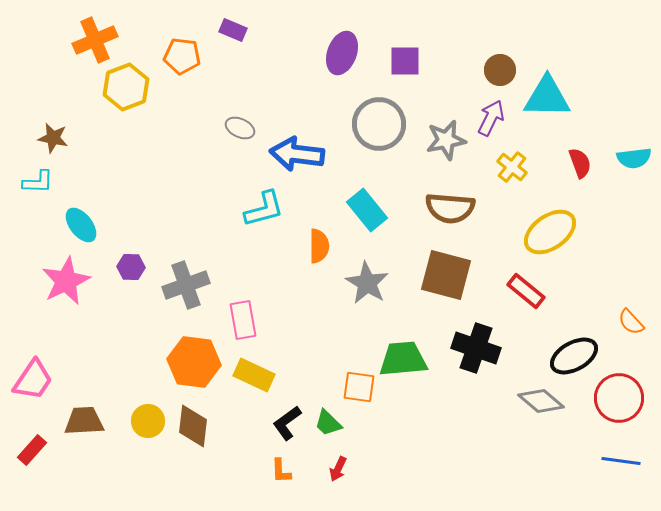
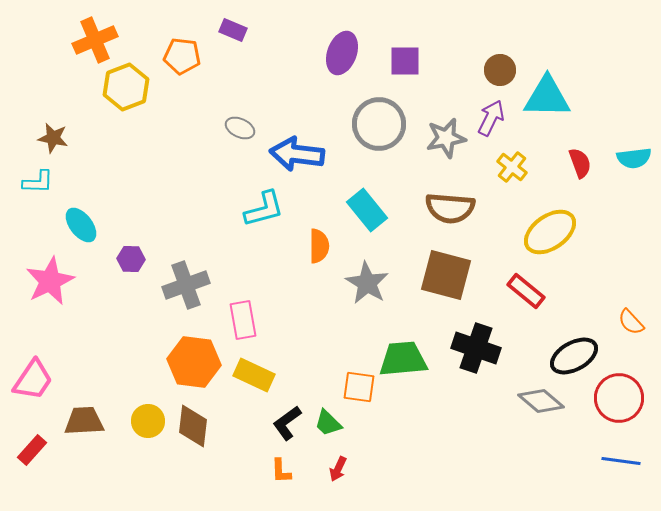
gray star at (446, 140): moved 2 px up
purple hexagon at (131, 267): moved 8 px up
pink star at (66, 281): moved 16 px left
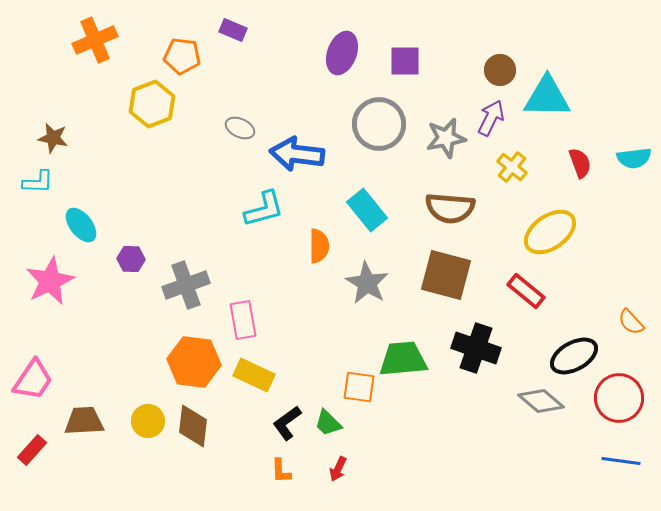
yellow hexagon at (126, 87): moved 26 px right, 17 px down
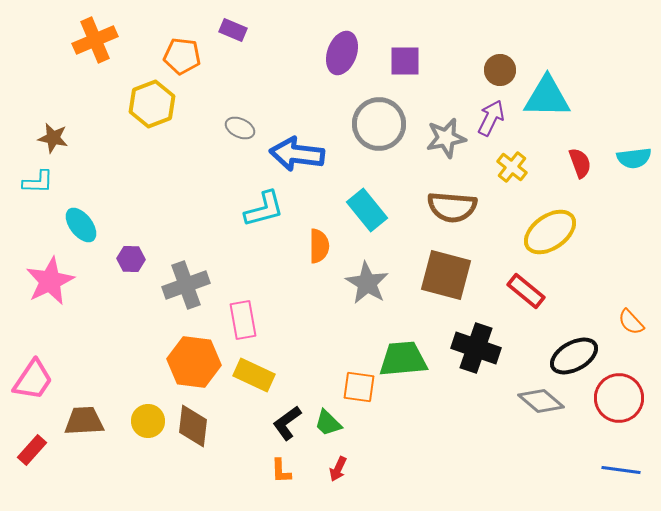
brown semicircle at (450, 208): moved 2 px right, 1 px up
blue line at (621, 461): moved 9 px down
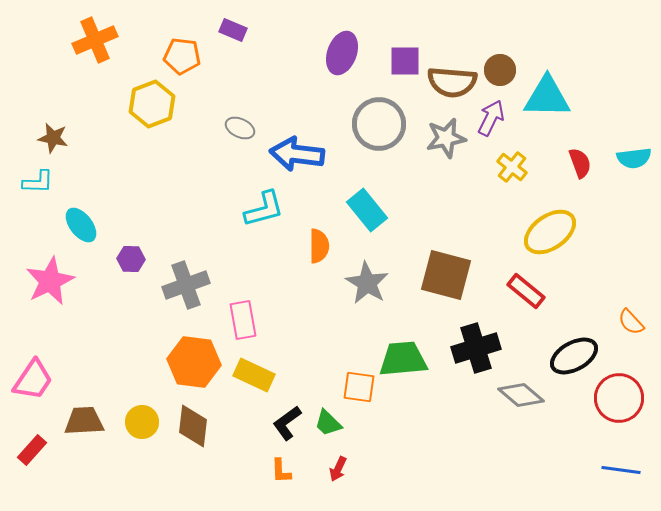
brown semicircle at (452, 207): moved 125 px up
black cross at (476, 348): rotated 36 degrees counterclockwise
gray diamond at (541, 401): moved 20 px left, 6 px up
yellow circle at (148, 421): moved 6 px left, 1 px down
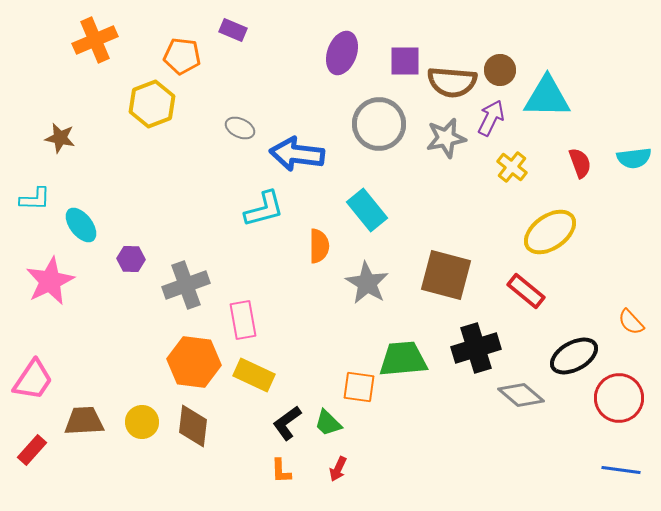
brown star at (53, 138): moved 7 px right
cyan L-shape at (38, 182): moved 3 px left, 17 px down
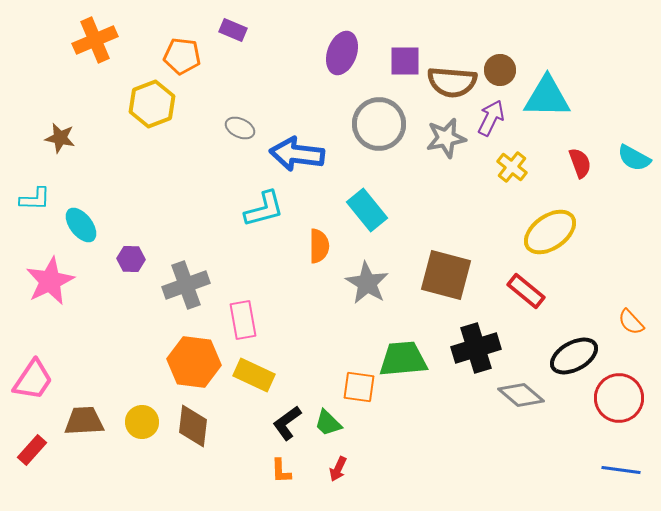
cyan semicircle at (634, 158): rotated 36 degrees clockwise
